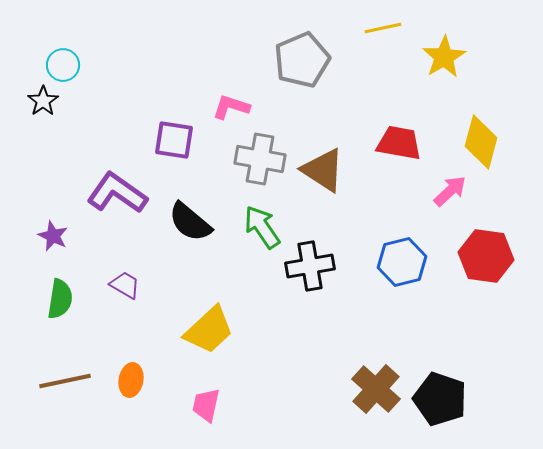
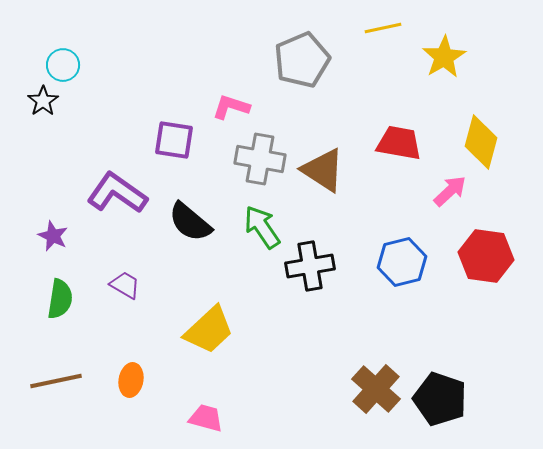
brown line: moved 9 px left
pink trapezoid: moved 13 px down; rotated 93 degrees clockwise
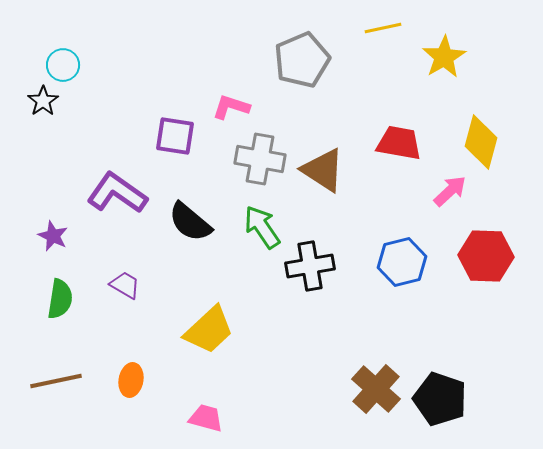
purple square: moved 1 px right, 4 px up
red hexagon: rotated 6 degrees counterclockwise
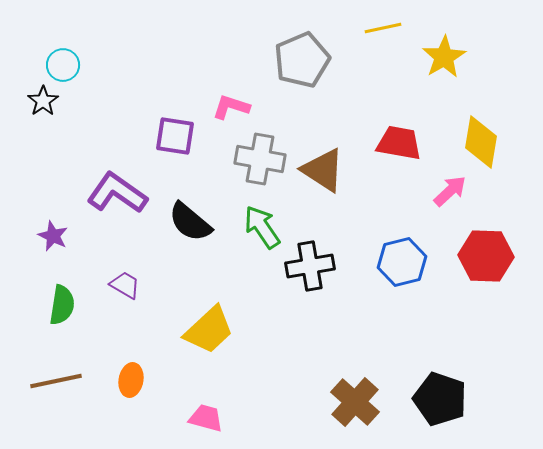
yellow diamond: rotated 6 degrees counterclockwise
green semicircle: moved 2 px right, 6 px down
brown cross: moved 21 px left, 13 px down
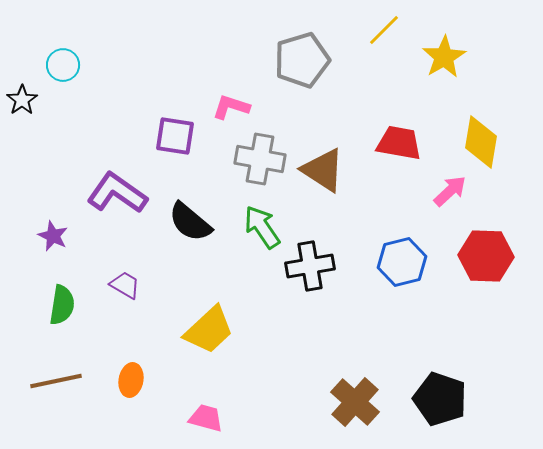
yellow line: moved 1 px right, 2 px down; rotated 33 degrees counterclockwise
gray pentagon: rotated 6 degrees clockwise
black star: moved 21 px left, 1 px up
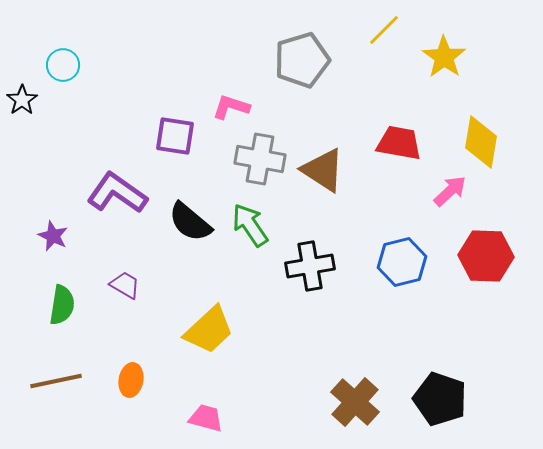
yellow star: rotated 6 degrees counterclockwise
green arrow: moved 12 px left, 2 px up
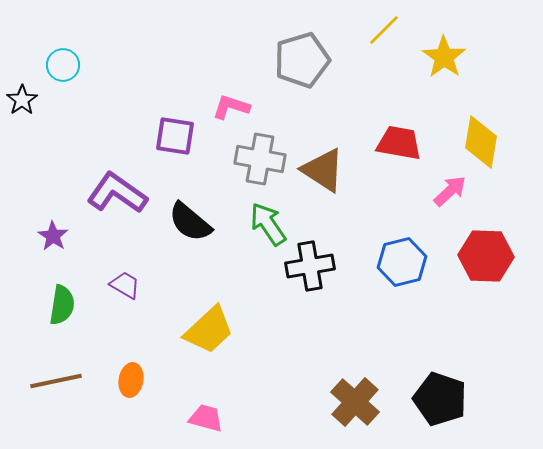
green arrow: moved 18 px right, 1 px up
purple star: rotated 8 degrees clockwise
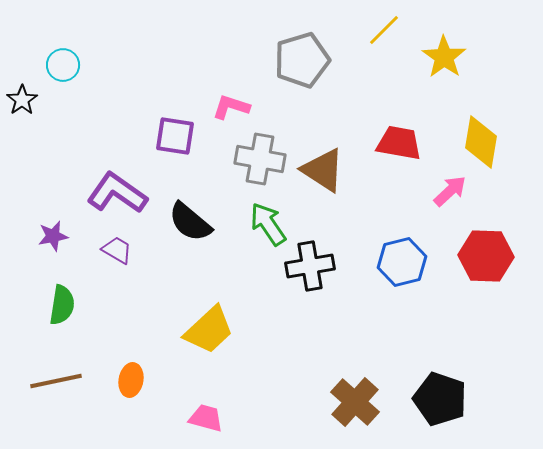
purple star: rotated 28 degrees clockwise
purple trapezoid: moved 8 px left, 35 px up
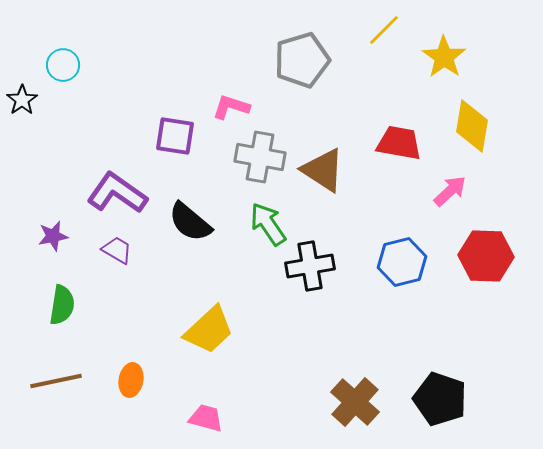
yellow diamond: moved 9 px left, 16 px up
gray cross: moved 2 px up
